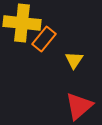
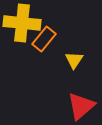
red triangle: moved 2 px right
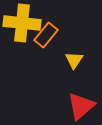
orange rectangle: moved 2 px right, 4 px up
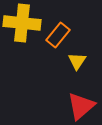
orange rectangle: moved 12 px right
yellow triangle: moved 3 px right, 1 px down
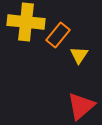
yellow cross: moved 4 px right, 1 px up
yellow triangle: moved 2 px right, 6 px up
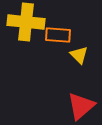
orange rectangle: rotated 55 degrees clockwise
yellow triangle: rotated 18 degrees counterclockwise
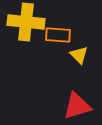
red triangle: moved 4 px left; rotated 24 degrees clockwise
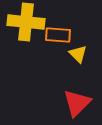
yellow triangle: moved 1 px left, 1 px up
red triangle: moved 3 px up; rotated 28 degrees counterclockwise
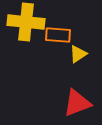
yellow triangle: rotated 42 degrees clockwise
red triangle: rotated 24 degrees clockwise
